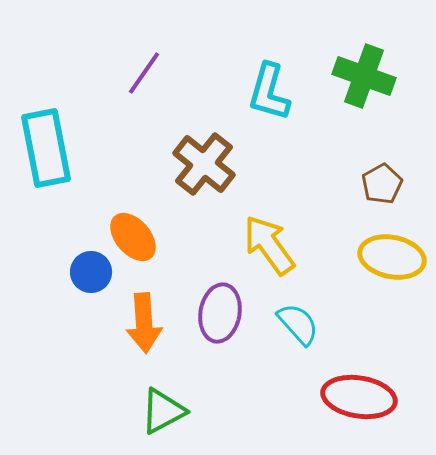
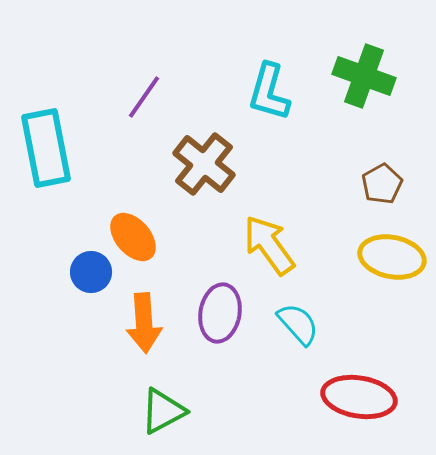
purple line: moved 24 px down
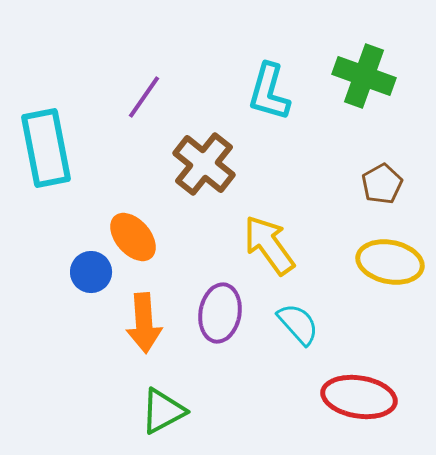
yellow ellipse: moved 2 px left, 5 px down
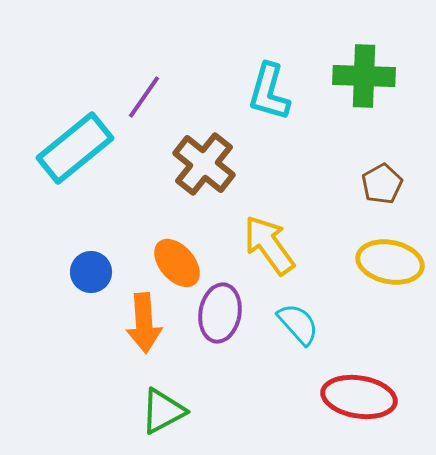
green cross: rotated 18 degrees counterclockwise
cyan rectangle: moved 29 px right; rotated 62 degrees clockwise
orange ellipse: moved 44 px right, 26 px down
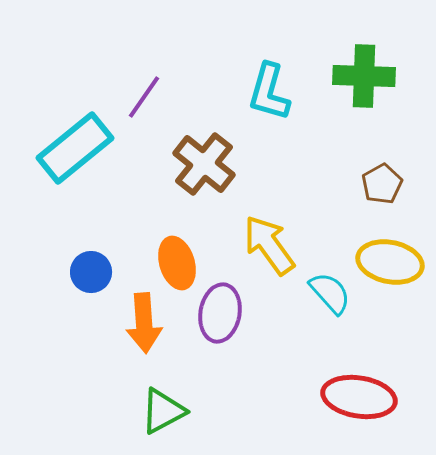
orange ellipse: rotated 24 degrees clockwise
cyan semicircle: moved 32 px right, 31 px up
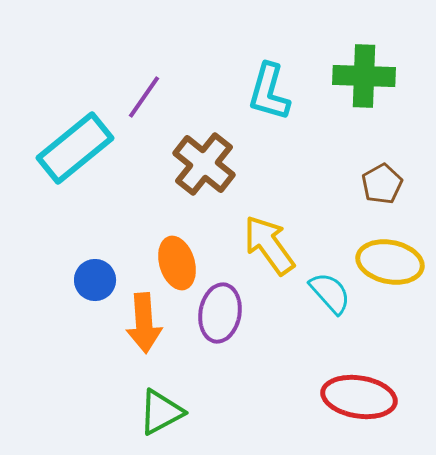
blue circle: moved 4 px right, 8 px down
green triangle: moved 2 px left, 1 px down
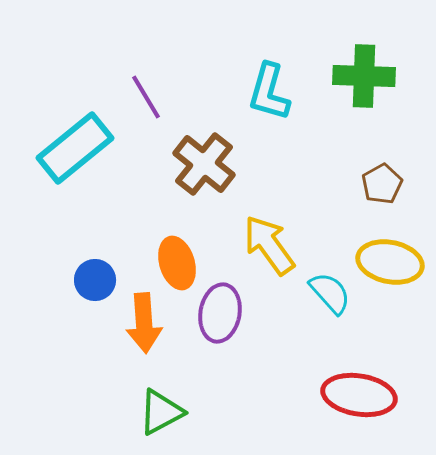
purple line: moved 2 px right; rotated 66 degrees counterclockwise
red ellipse: moved 2 px up
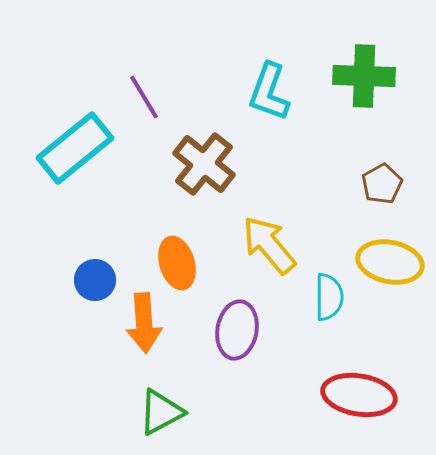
cyan L-shape: rotated 4 degrees clockwise
purple line: moved 2 px left
yellow arrow: rotated 4 degrees counterclockwise
cyan semicircle: moved 1 px left, 4 px down; rotated 42 degrees clockwise
purple ellipse: moved 17 px right, 17 px down
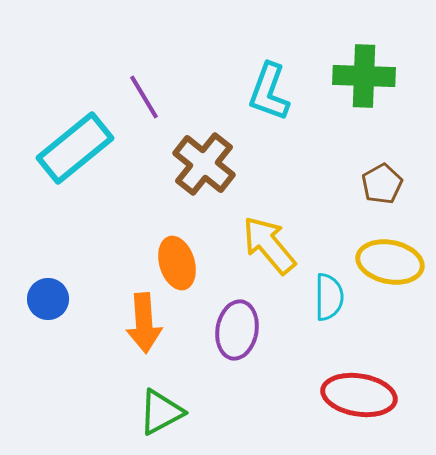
blue circle: moved 47 px left, 19 px down
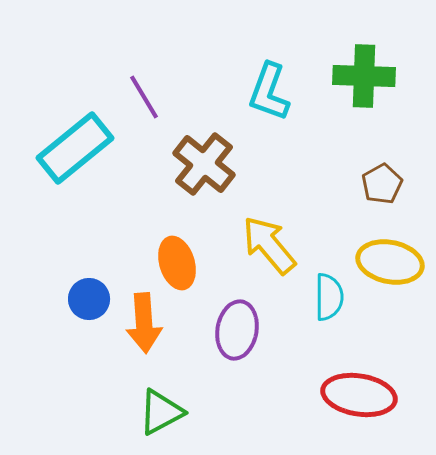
blue circle: moved 41 px right
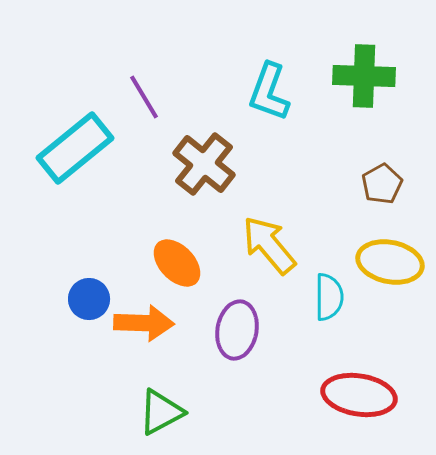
orange ellipse: rotated 27 degrees counterclockwise
orange arrow: rotated 84 degrees counterclockwise
